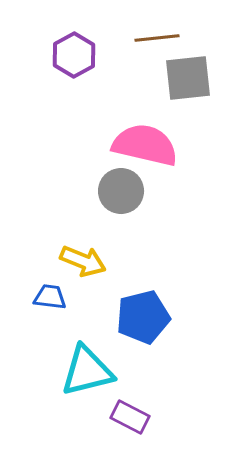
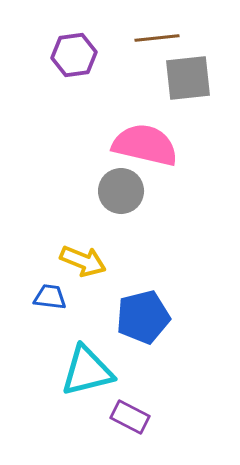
purple hexagon: rotated 21 degrees clockwise
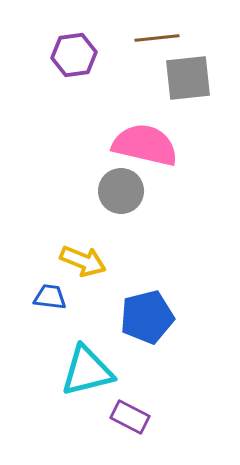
blue pentagon: moved 4 px right
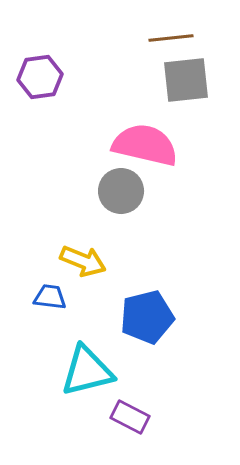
brown line: moved 14 px right
purple hexagon: moved 34 px left, 22 px down
gray square: moved 2 px left, 2 px down
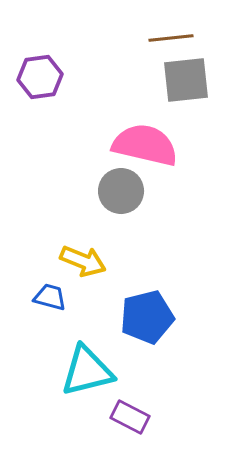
blue trapezoid: rotated 8 degrees clockwise
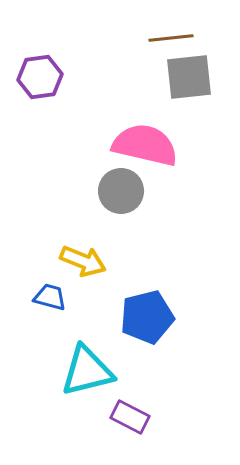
gray square: moved 3 px right, 3 px up
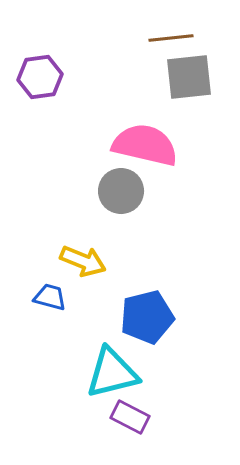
cyan triangle: moved 25 px right, 2 px down
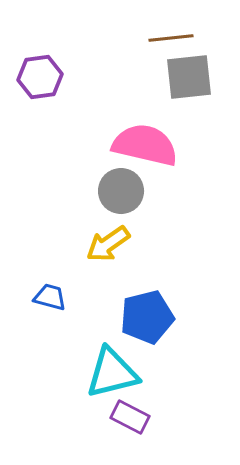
yellow arrow: moved 25 px right, 17 px up; rotated 123 degrees clockwise
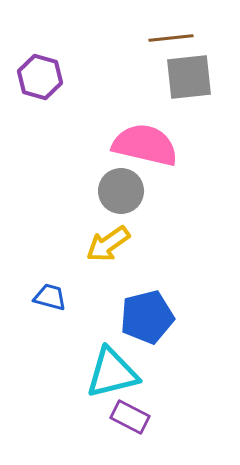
purple hexagon: rotated 24 degrees clockwise
